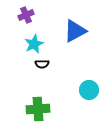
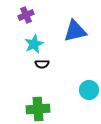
blue triangle: rotated 15 degrees clockwise
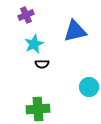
cyan circle: moved 3 px up
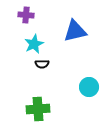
purple cross: rotated 28 degrees clockwise
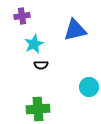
purple cross: moved 4 px left, 1 px down; rotated 14 degrees counterclockwise
blue triangle: moved 1 px up
black semicircle: moved 1 px left, 1 px down
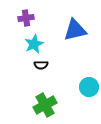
purple cross: moved 4 px right, 2 px down
green cross: moved 7 px right, 4 px up; rotated 25 degrees counterclockwise
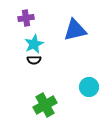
black semicircle: moved 7 px left, 5 px up
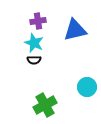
purple cross: moved 12 px right, 3 px down
cyan star: moved 1 px up; rotated 24 degrees counterclockwise
cyan circle: moved 2 px left
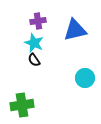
black semicircle: rotated 56 degrees clockwise
cyan circle: moved 2 px left, 9 px up
green cross: moved 23 px left; rotated 20 degrees clockwise
